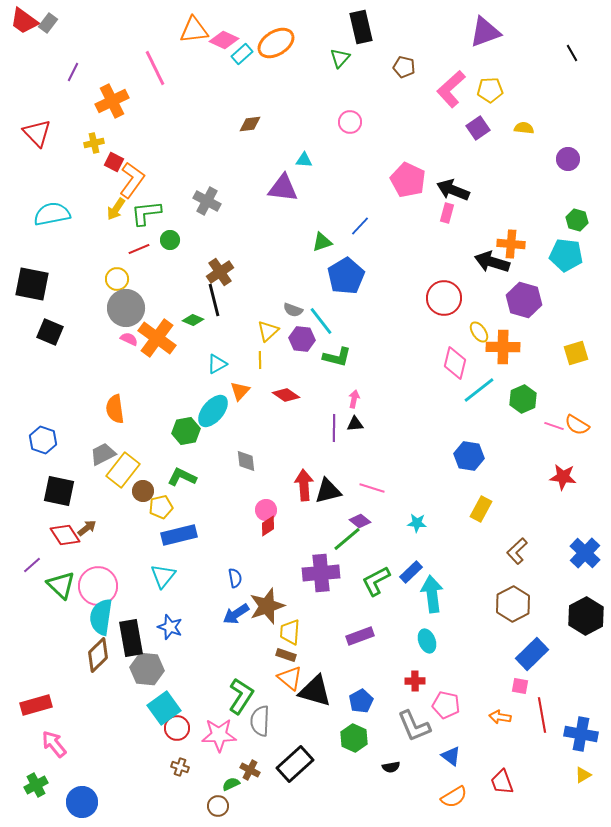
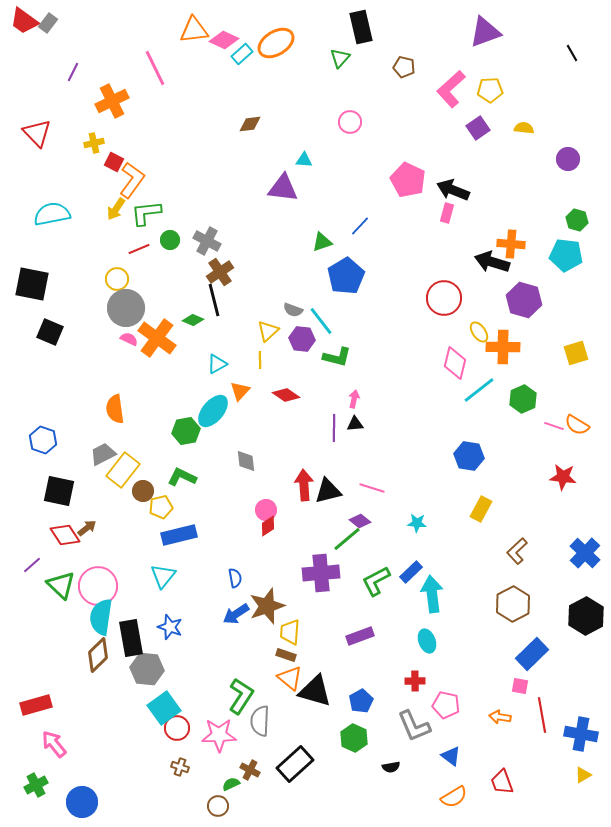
gray cross at (207, 201): moved 40 px down
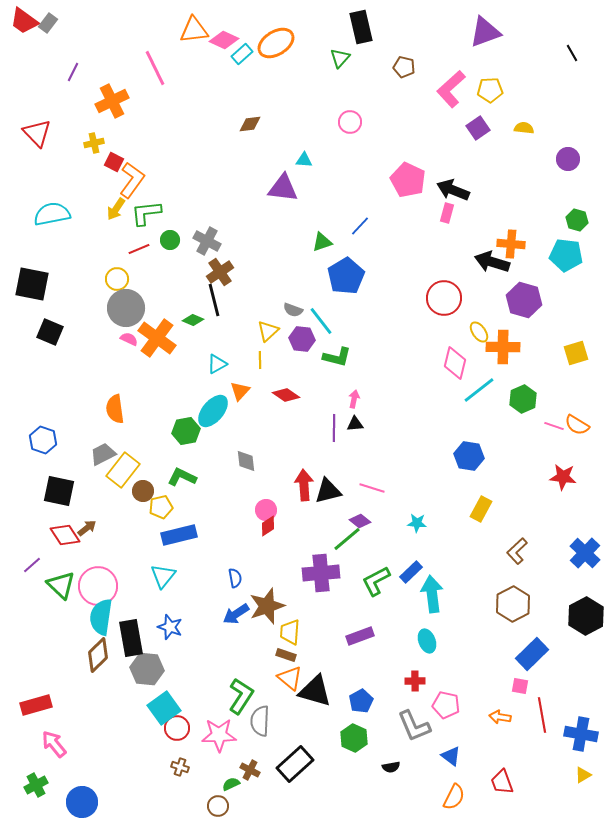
orange semicircle at (454, 797): rotated 32 degrees counterclockwise
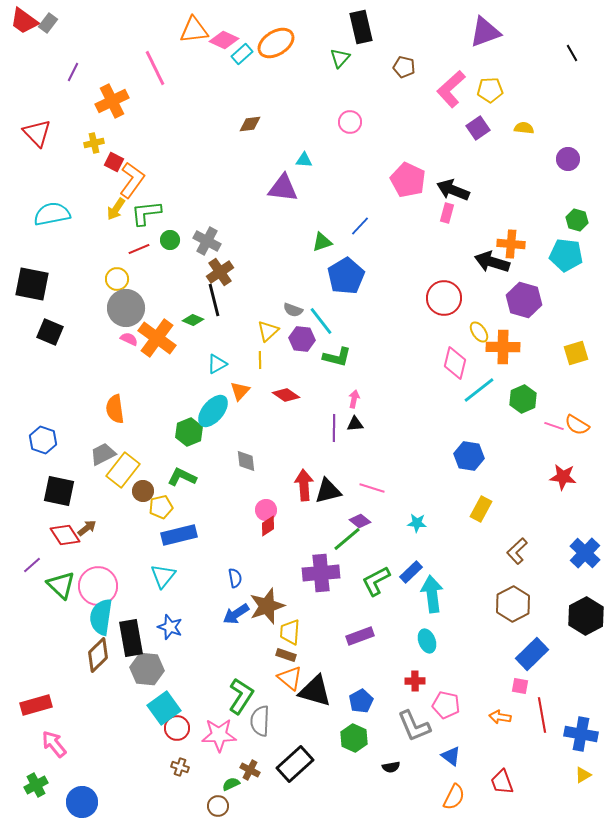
green hexagon at (186, 431): moved 3 px right, 1 px down; rotated 12 degrees counterclockwise
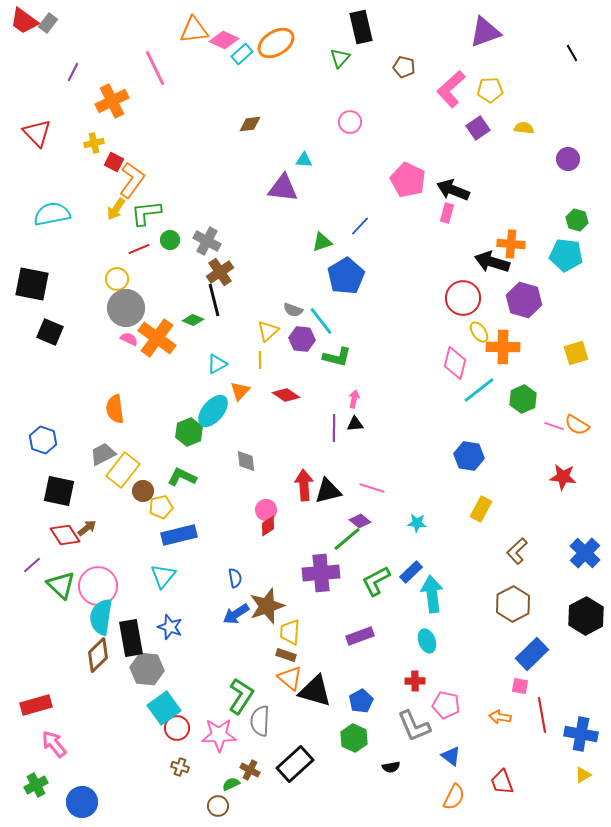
red circle at (444, 298): moved 19 px right
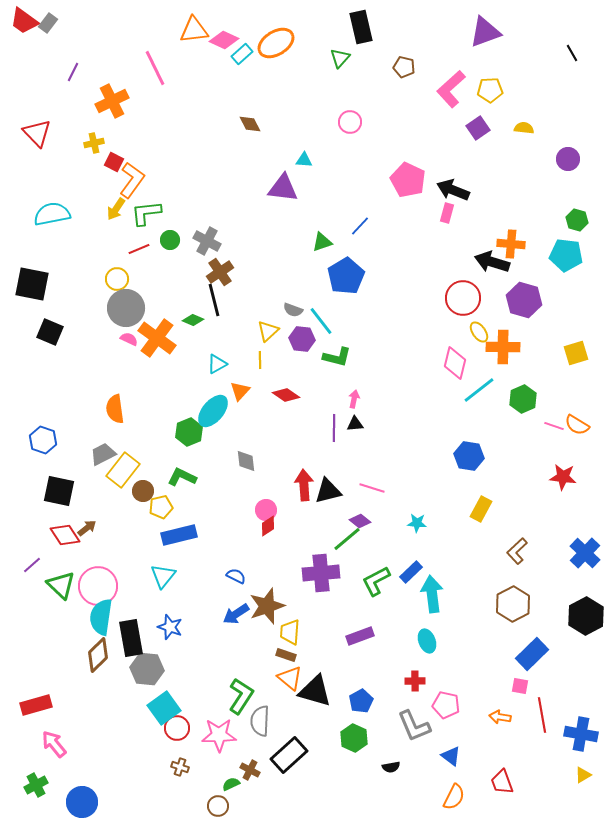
brown diamond at (250, 124): rotated 70 degrees clockwise
blue semicircle at (235, 578): moved 1 px right, 2 px up; rotated 54 degrees counterclockwise
black rectangle at (295, 764): moved 6 px left, 9 px up
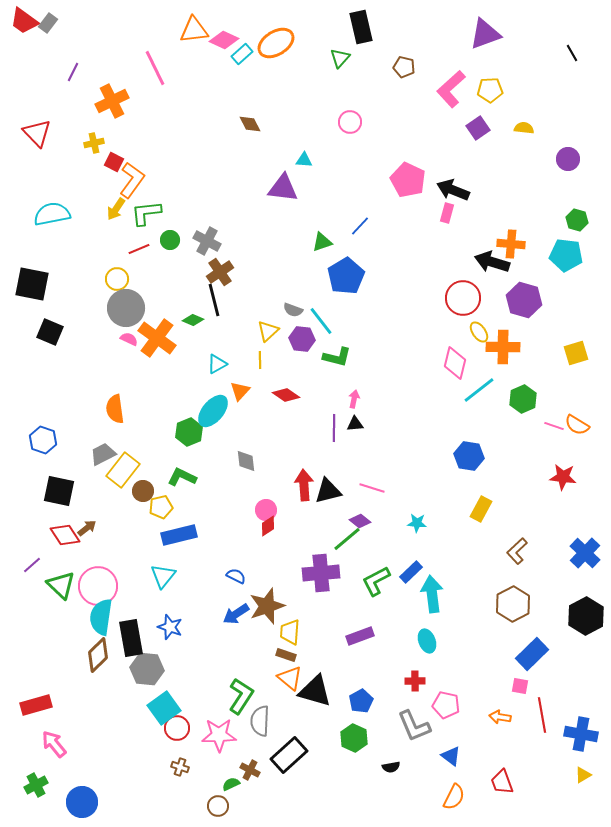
purple triangle at (485, 32): moved 2 px down
